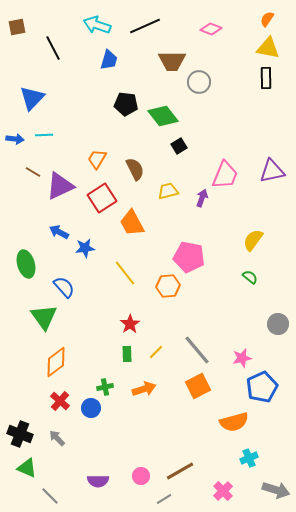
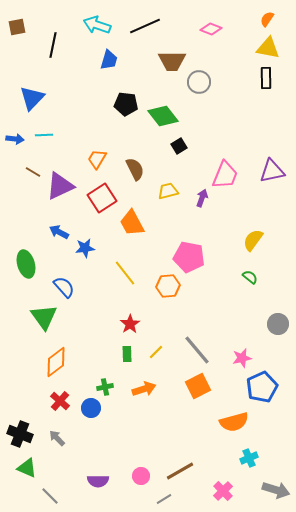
black line at (53, 48): moved 3 px up; rotated 40 degrees clockwise
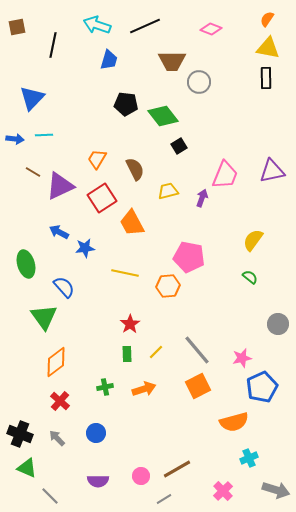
yellow line at (125, 273): rotated 40 degrees counterclockwise
blue circle at (91, 408): moved 5 px right, 25 px down
brown line at (180, 471): moved 3 px left, 2 px up
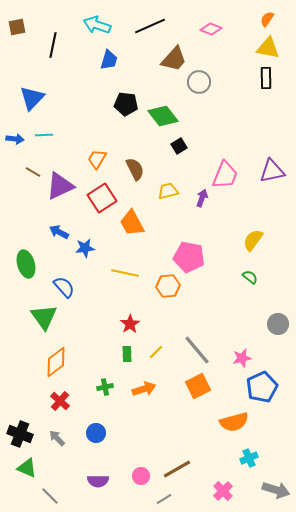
black line at (145, 26): moved 5 px right
brown trapezoid at (172, 61): moved 2 px right, 2 px up; rotated 48 degrees counterclockwise
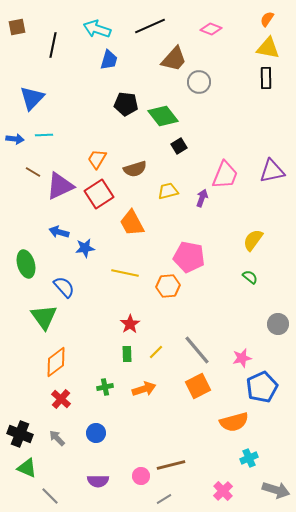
cyan arrow at (97, 25): moved 4 px down
brown semicircle at (135, 169): rotated 100 degrees clockwise
red square at (102, 198): moved 3 px left, 4 px up
blue arrow at (59, 232): rotated 12 degrees counterclockwise
red cross at (60, 401): moved 1 px right, 2 px up
brown line at (177, 469): moved 6 px left, 4 px up; rotated 16 degrees clockwise
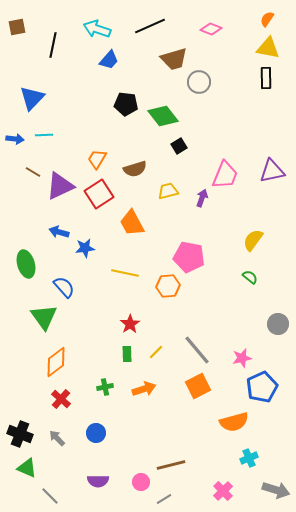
brown trapezoid at (174, 59): rotated 32 degrees clockwise
blue trapezoid at (109, 60): rotated 25 degrees clockwise
pink circle at (141, 476): moved 6 px down
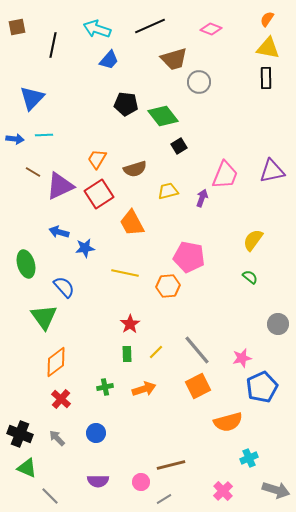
orange semicircle at (234, 422): moved 6 px left
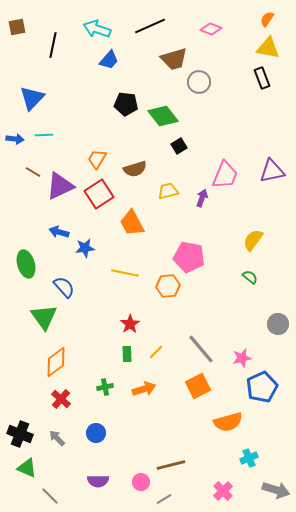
black rectangle at (266, 78): moved 4 px left; rotated 20 degrees counterclockwise
gray line at (197, 350): moved 4 px right, 1 px up
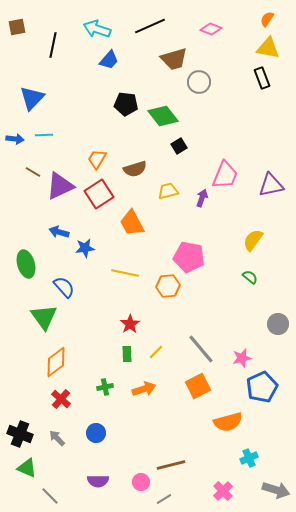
purple triangle at (272, 171): moved 1 px left, 14 px down
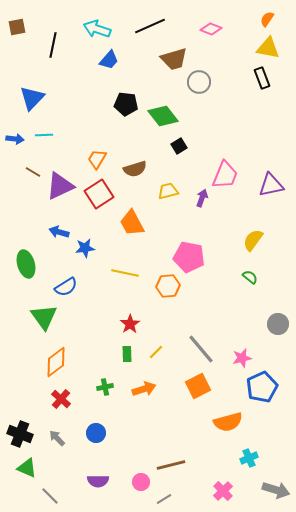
blue semicircle at (64, 287): moved 2 px right; rotated 100 degrees clockwise
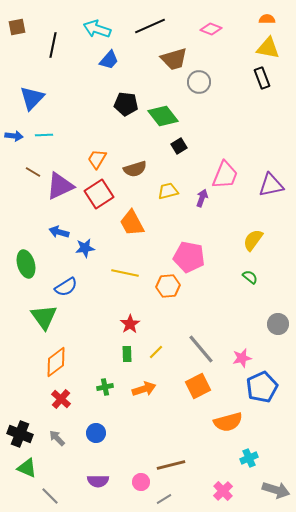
orange semicircle at (267, 19): rotated 56 degrees clockwise
blue arrow at (15, 139): moved 1 px left, 3 px up
